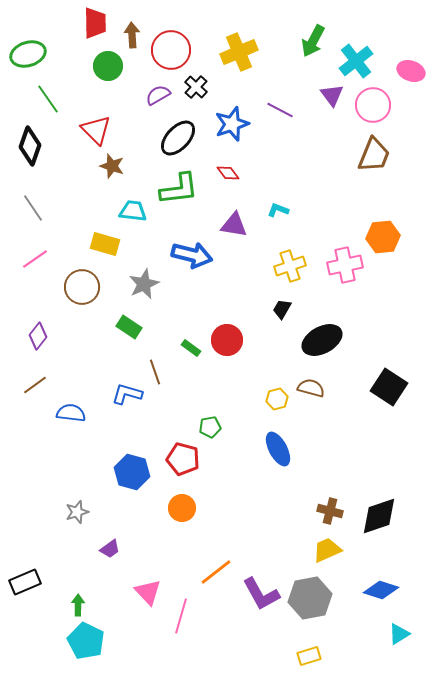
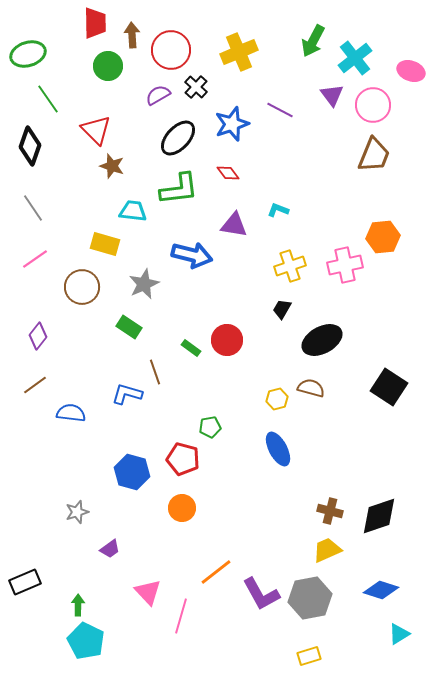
cyan cross at (356, 61): moved 1 px left, 3 px up
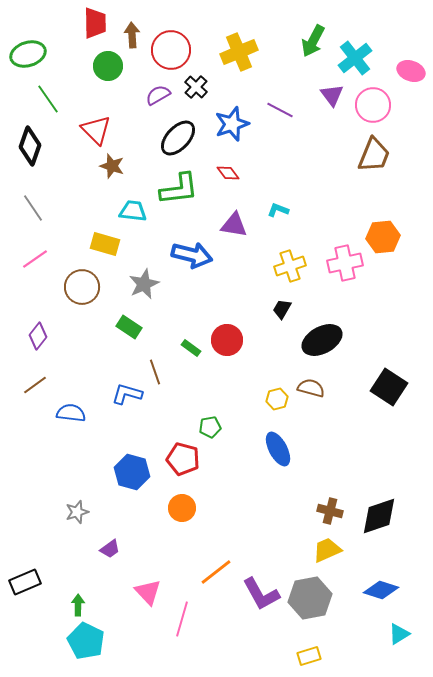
pink cross at (345, 265): moved 2 px up
pink line at (181, 616): moved 1 px right, 3 px down
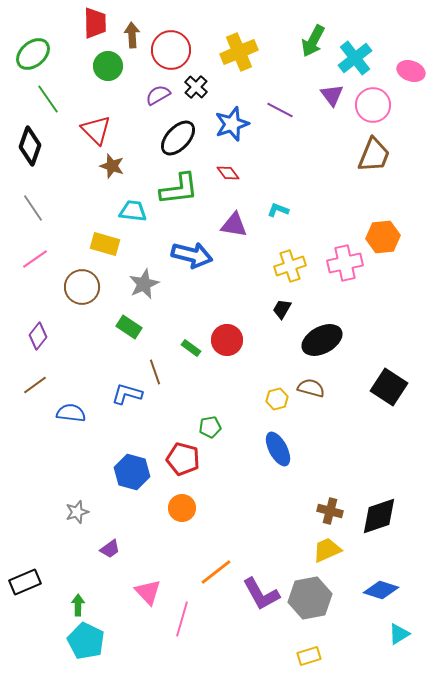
green ellipse at (28, 54): moved 5 px right; rotated 24 degrees counterclockwise
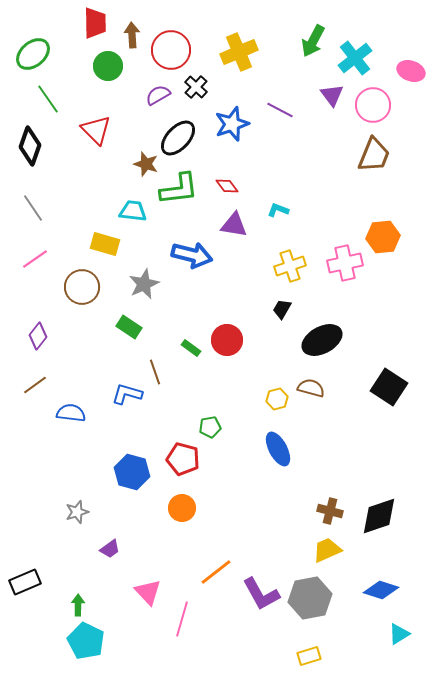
brown star at (112, 166): moved 34 px right, 2 px up
red diamond at (228, 173): moved 1 px left, 13 px down
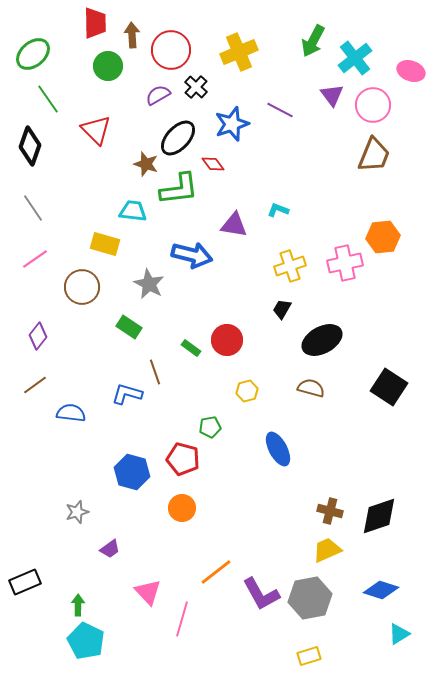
red diamond at (227, 186): moved 14 px left, 22 px up
gray star at (144, 284): moved 5 px right; rotated 20 degrees counterclockwise
yellow hexagon at (277, 399): moved 30 px left, 8 px up
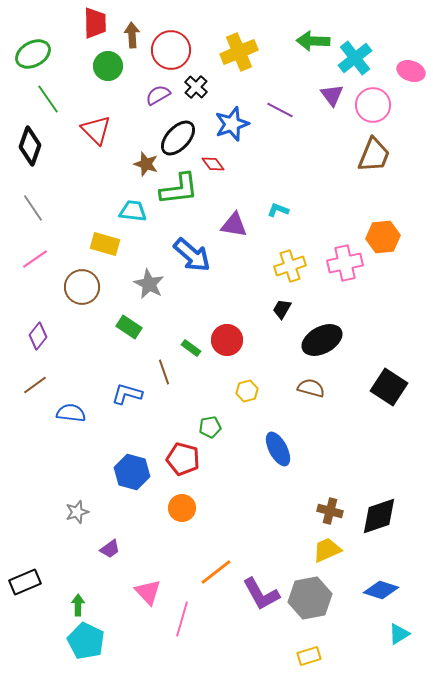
green arrow at (313, 41): rotated 64 degrees clockwise
green ellipse at (33, 54): rotated 12 degrees clockwise
blue arrow at (192, 255): rotated 27 degrees clockwise
brown line at (155, 372): moved 9 px right
